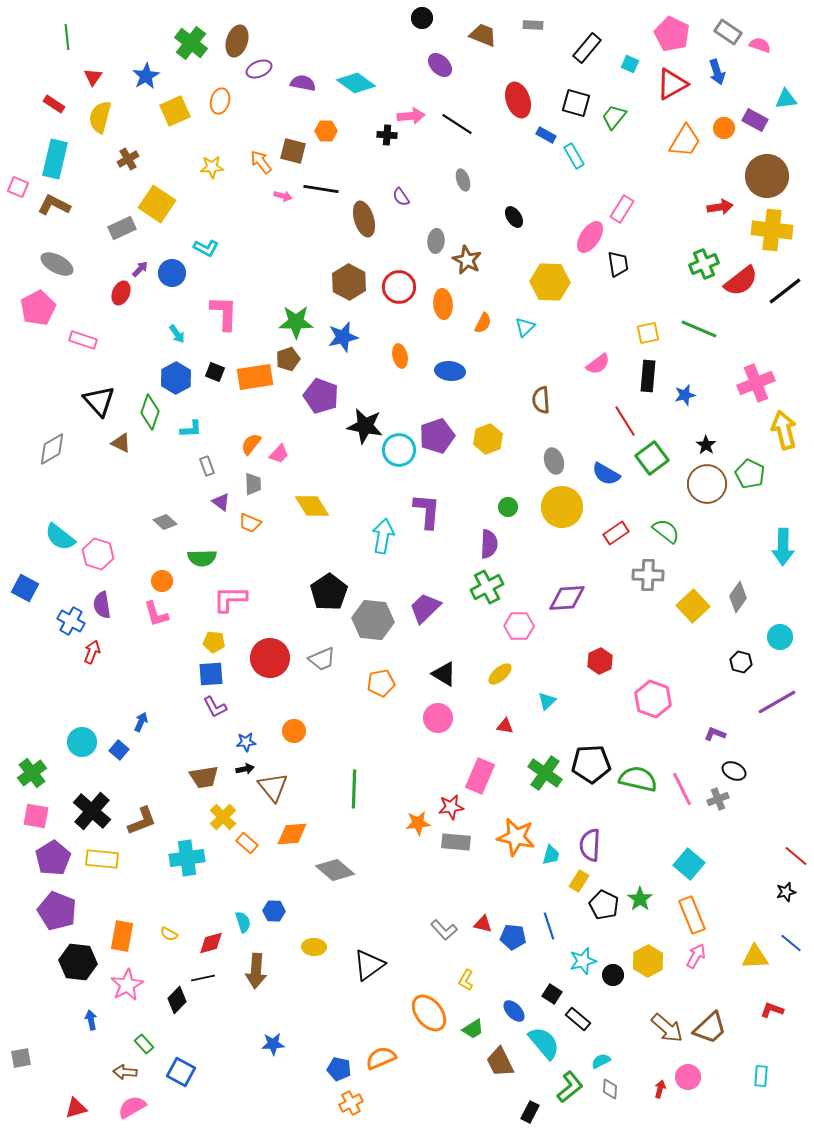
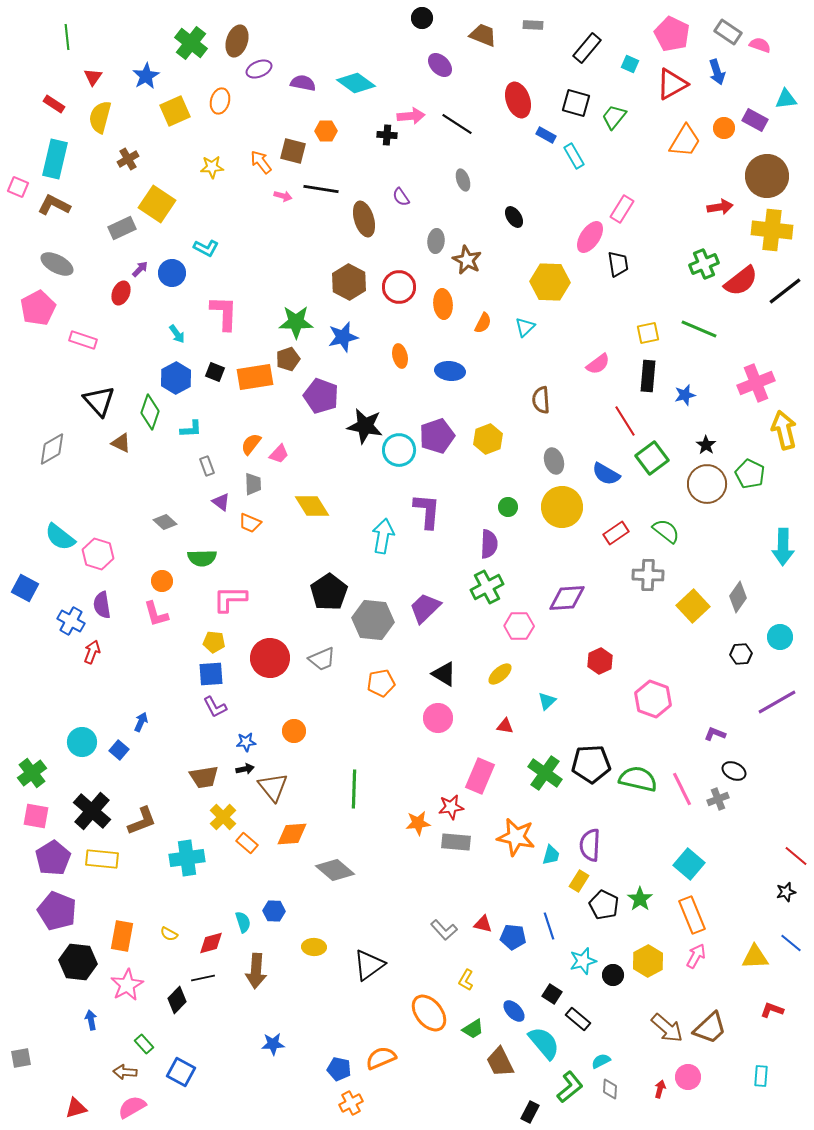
black hexagon at (741, 662): moved 8 px up; rotated 20 degrees counterclockwise
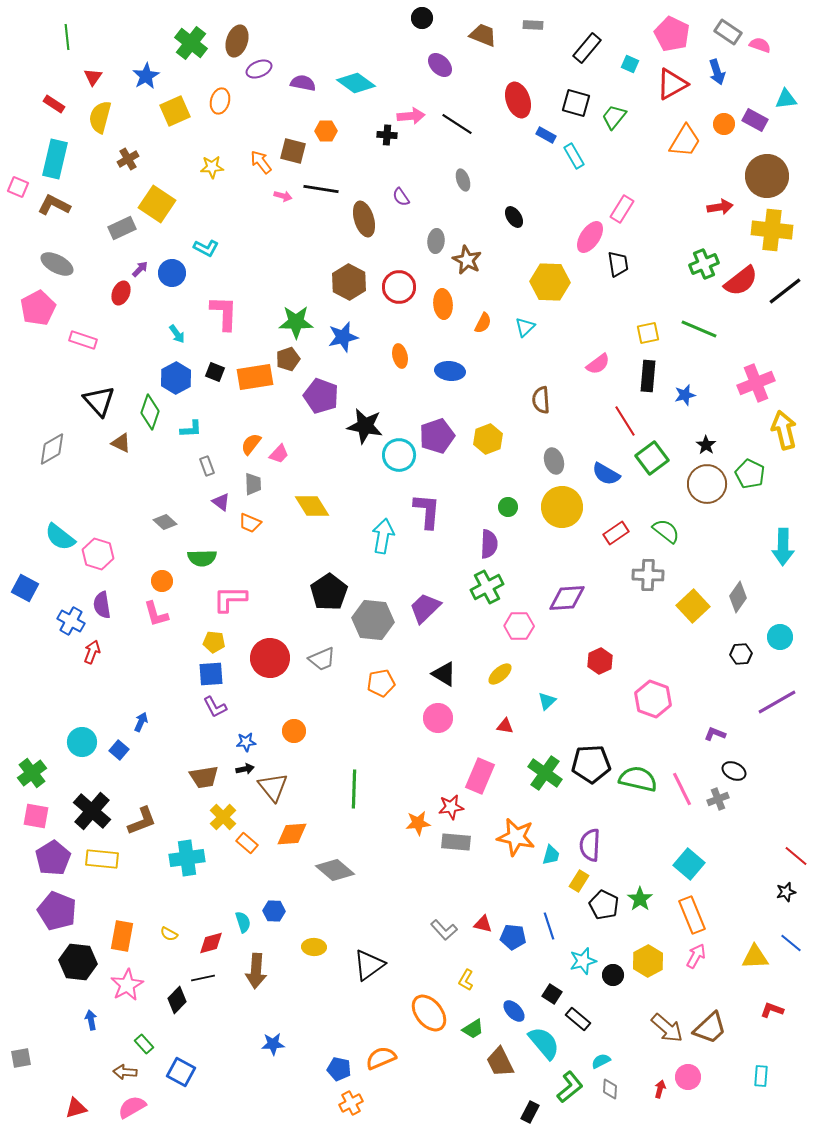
orange circle at (724, 128): moved 4 px up
cyan circle at (399, 450): moved 5 px down
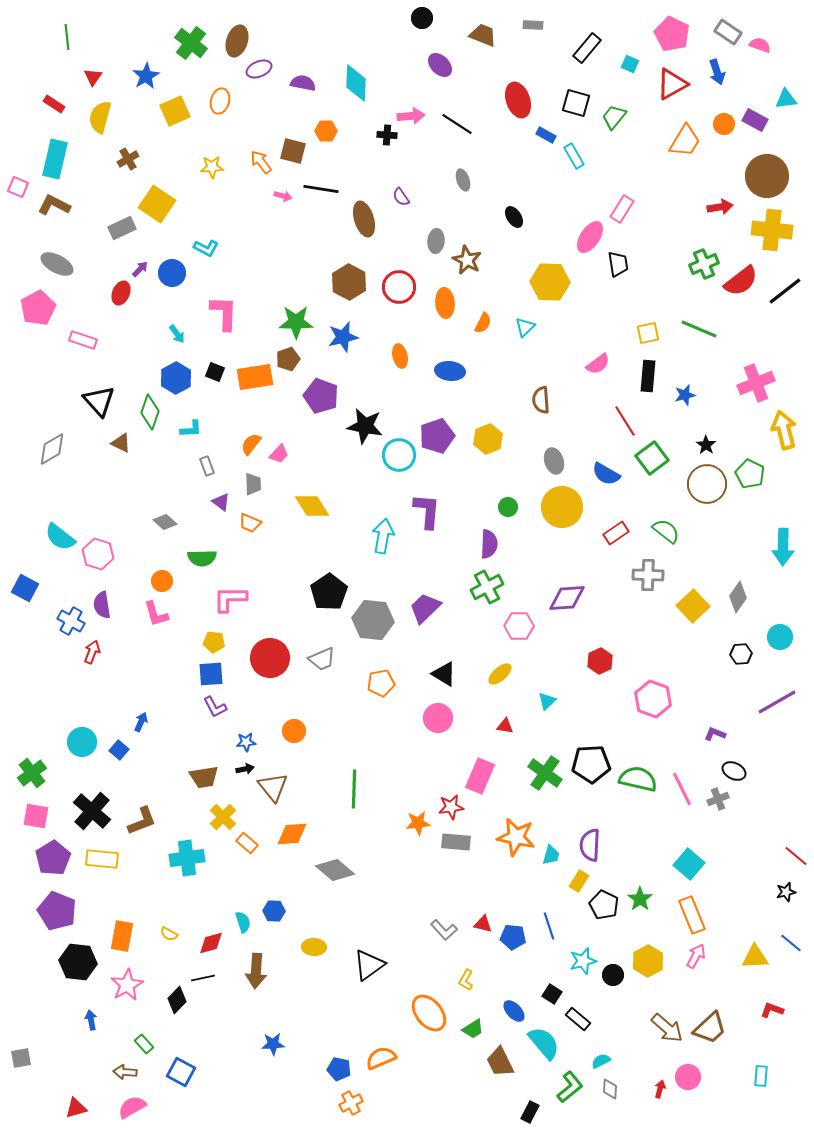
cyan diamond at (356, 83): rotated 57 degrees clockwise
orange ellipse at (443, 304): moved 2 px right, 1 px up
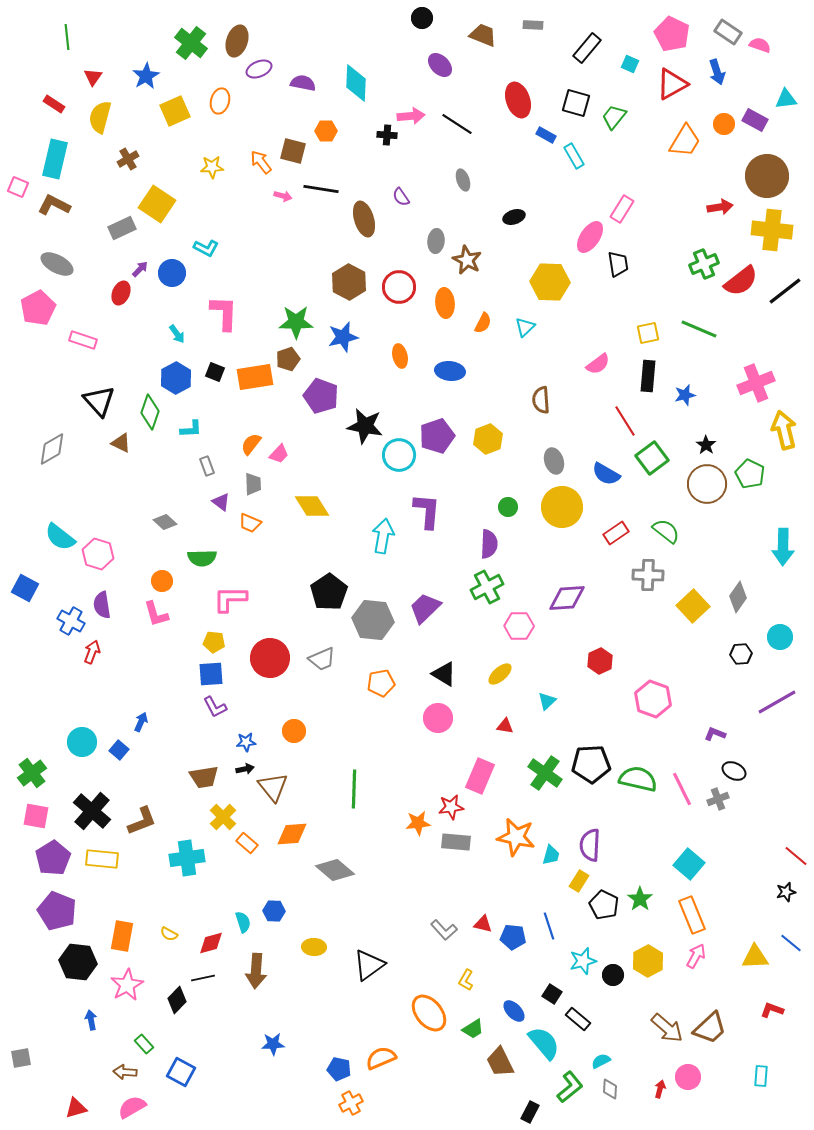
black ellipse at (514, 217): rotated 75 degrees counterclockwise
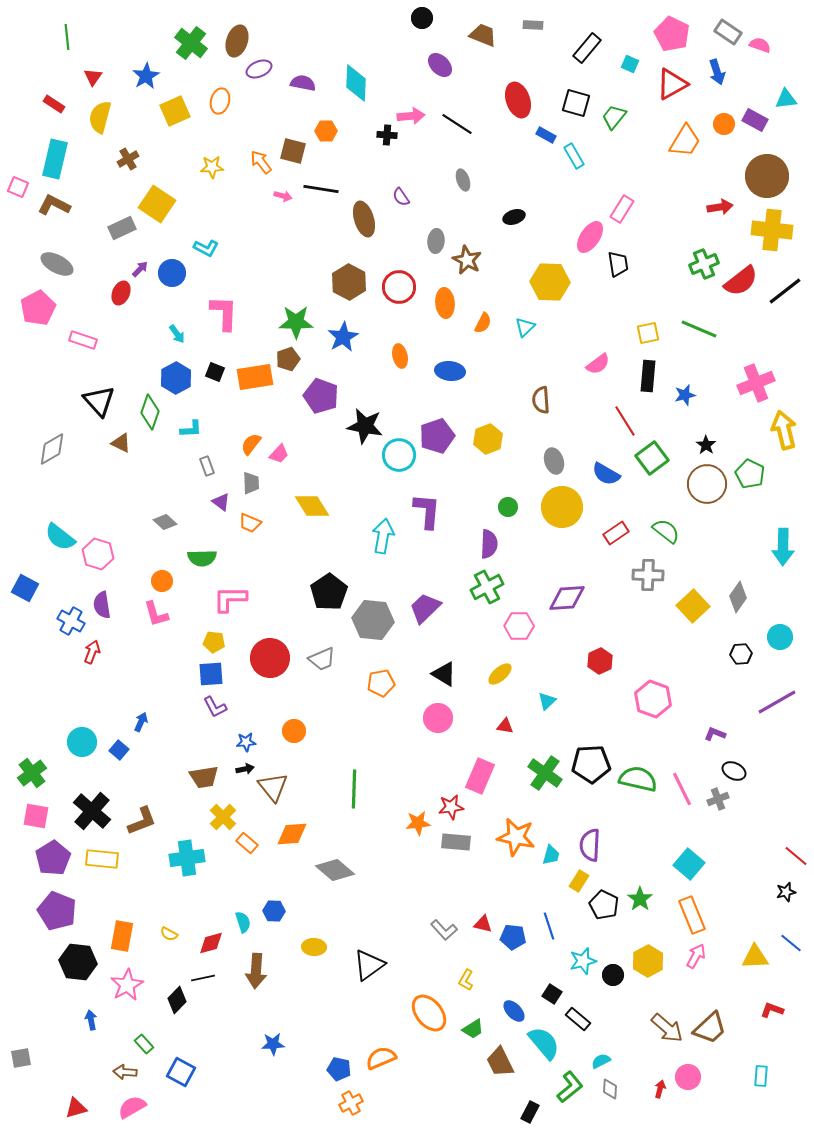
blue star at (343, 337): rotated 16 degrees counterclockwise
gray trapezoid at (253, 484): moved 2 px left, 1 px up
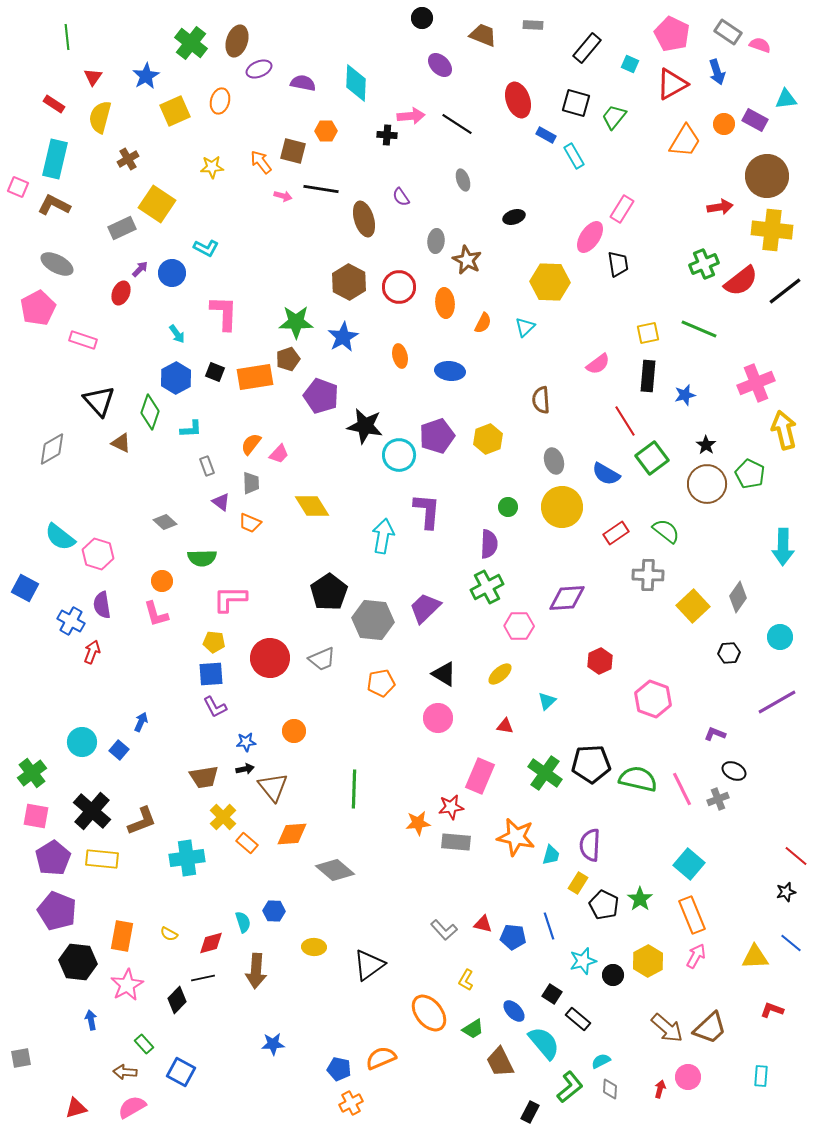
black hexagon at (741, 654): moved 12 px left, 1 px up
yellow rectangle at (579, 881): moved 1 px left, 2 px down
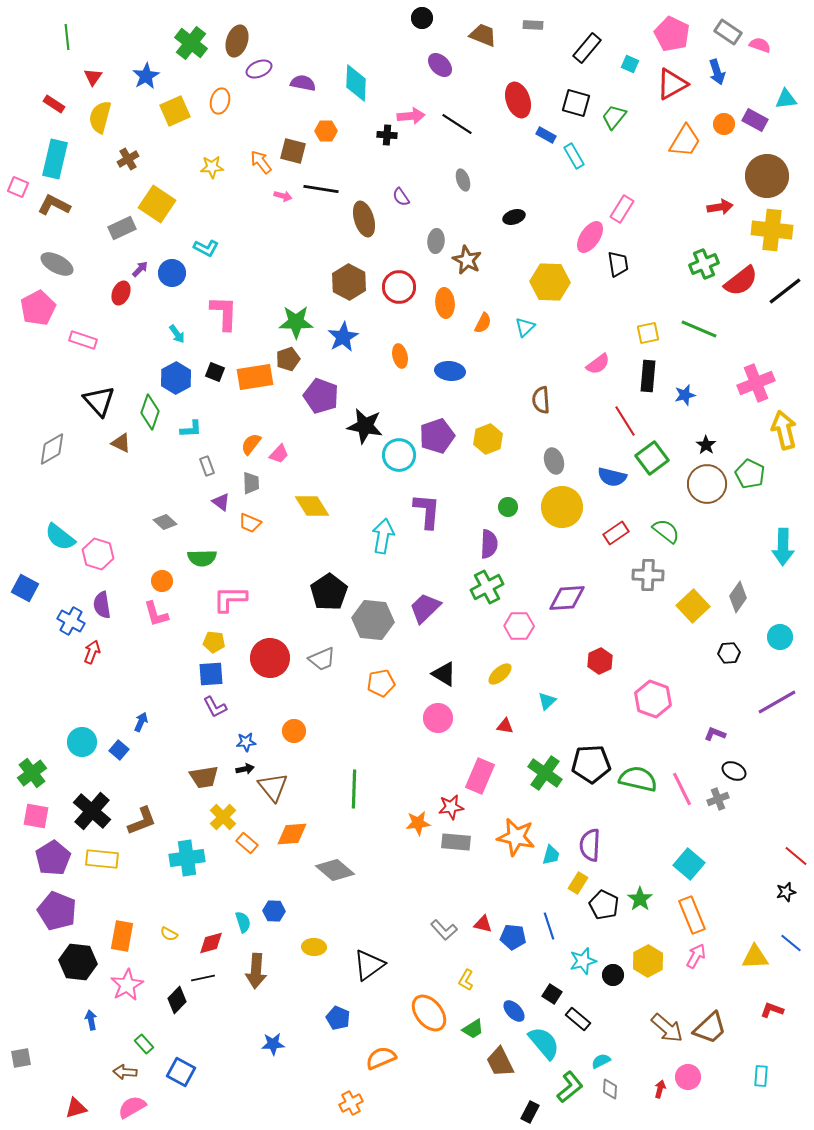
blue semicircle at (606, 474): moved 6 px right, 3 px down; rotated 16 degrees counterclockwise
blue pentagon at (339, 1069): moved 1 px left, 51 px up; rotated 10 degrees clockwise
